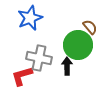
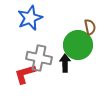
brown semicircle: rotated 28 degrees clockwise
black arrow: moved 2 px left, 3 px up
red L-shape: moved 3 px right, 2 px up
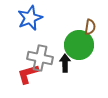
brown semicircle: rotated 21 degrees clockwise
green circle: moved 1 px right
gray cross: moved 1 px right
red L-shape: moved 3 px right
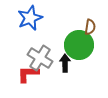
gray cross: rotated 20 degrees clockwise
red L-shape: rotated 15 degrees clockwise
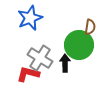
red L-shape: rotated 15 degrees clockwise
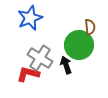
brown semicircle: rotated 14 degrees counterclockwise
black arrow: moved 1 px right, 2 px down; rotated 18 degrees counterclockwise
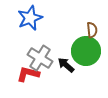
brown semicircle: moved 2 px right, 3 px down
green circle: moved 7 px right, 6 px down
black arrow: rotated 30 degrees counterclockwise
